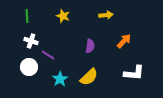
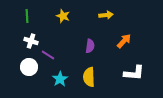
yellow semicircle: rotated 132 degrees clockwise
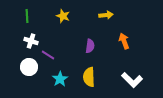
orange arrow: rotated 63 degrees counterclockwise
white L-shape: moved 2 px left, 7 px down; rotated 40 degrees clockwise
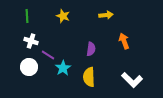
purple semicircle: moved 1 px right, 3 px down
cyan star: moved 3 px right, 11 px up
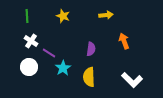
white cross: rotated 16 degrees clockwise
purple line: moved 1 px right, 2 px up
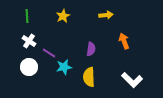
yellow star: rotated 24 degrees clockwise
white cross: moved 2 px left
cyan star: moved 1 px right, 1 px up; rotated 21 degrees clockwise
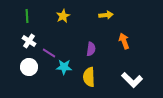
cyan star: rotated 14 degrees clockwise
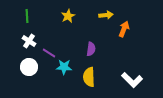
yellow star: moved 5 px right
orange arrow: moved 12 px up; rotated 42 degrees clockwise
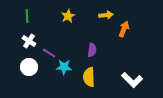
purple semicircle: moved 1 px right, 1 px down
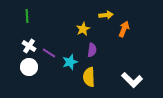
yellow star: moved 15 px right, 13 px down
white cross: moved 5 px down
cyan star: moved 6 px right, 5 px up; rotated 21 degrees counterclockwise
